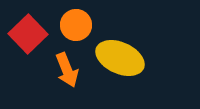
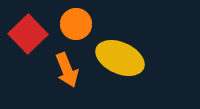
orange circle: moved 1 px up
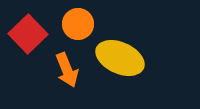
orange circle: moved 2 px right
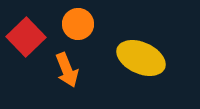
red square: moved 2 px left, 3 px down
yellow ellipse: moved 21 px right
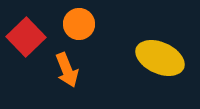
orange circle: moved 1 px right
yellow ellipse: moved 19 px right
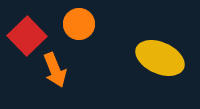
red square: moved 1 px right, 1 px up
orange arrow: moved 12 px left
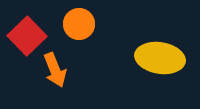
yellow ellipse: rotated 15 degrees counterclockwise
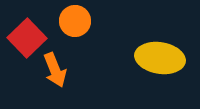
orange circle: moved 4 px left, 3 px up
red square: moved 2 px down
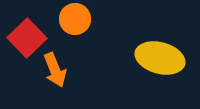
orange circle: moved 2 px up
yellow ellipse: rotated 6 degrees clockwise
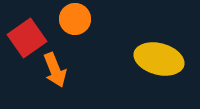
red square: rotated 9 degrees clockwise
yellow ellipse: moved 1 px left, 1 px down
